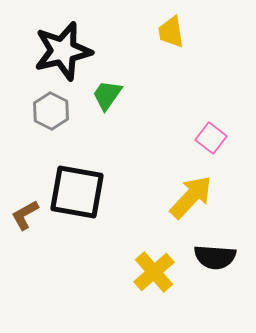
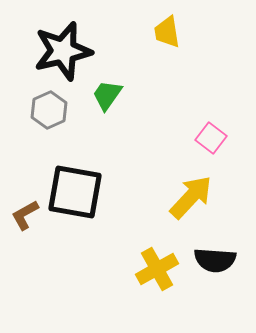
yellow trapezoid: moved 4 px left
gray hexagon: moved 2 px left, 1 px up; rotated 9 degrees clockwise
black square: moved 2 px left
black semicircle: moved 3 px down
yellow cross: moved 3 px right, 3 px up; rotated 12 degrees clockwise
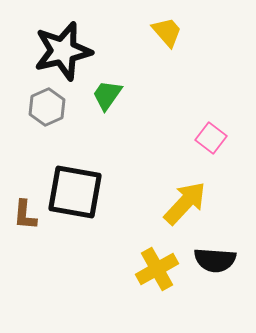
yellow trapezoid: rotated 148 degrees clockwise
gray hexagon: moved 2 px left, 3 px up
yellow arrow: moved 6 px left, 6 px down
brown L-shape: rotated 56 degrees counterclockwise
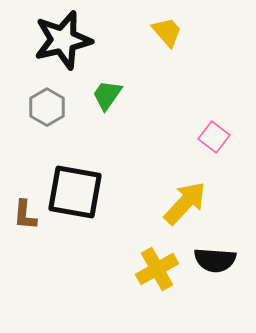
black star: moved 11 px up
gray hexagon: rotated 6 degrees counterclockwise
pink square: moved 3 px right, 1 px up
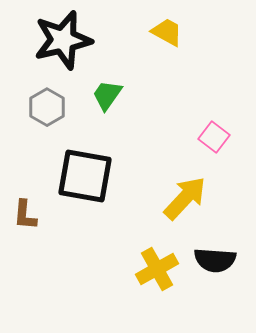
yellow trapezoid: rotated 20 degrees counterclockwise
black square: moved 10 px right, 16 px up
yellow arrow: moved 5 px up
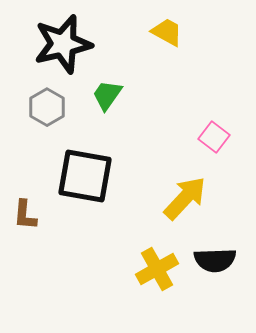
black star: moved 4 px down
black semicircle: rotated 6 degrees counterclockwise
